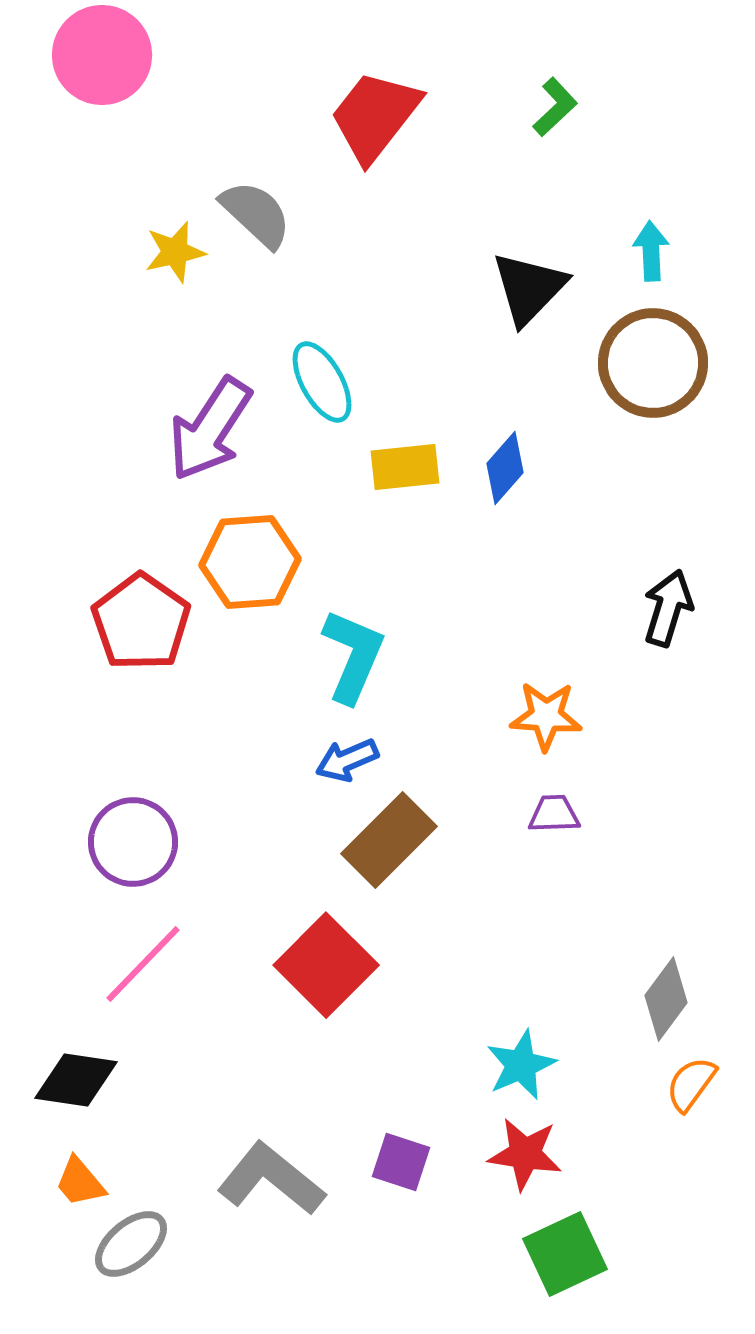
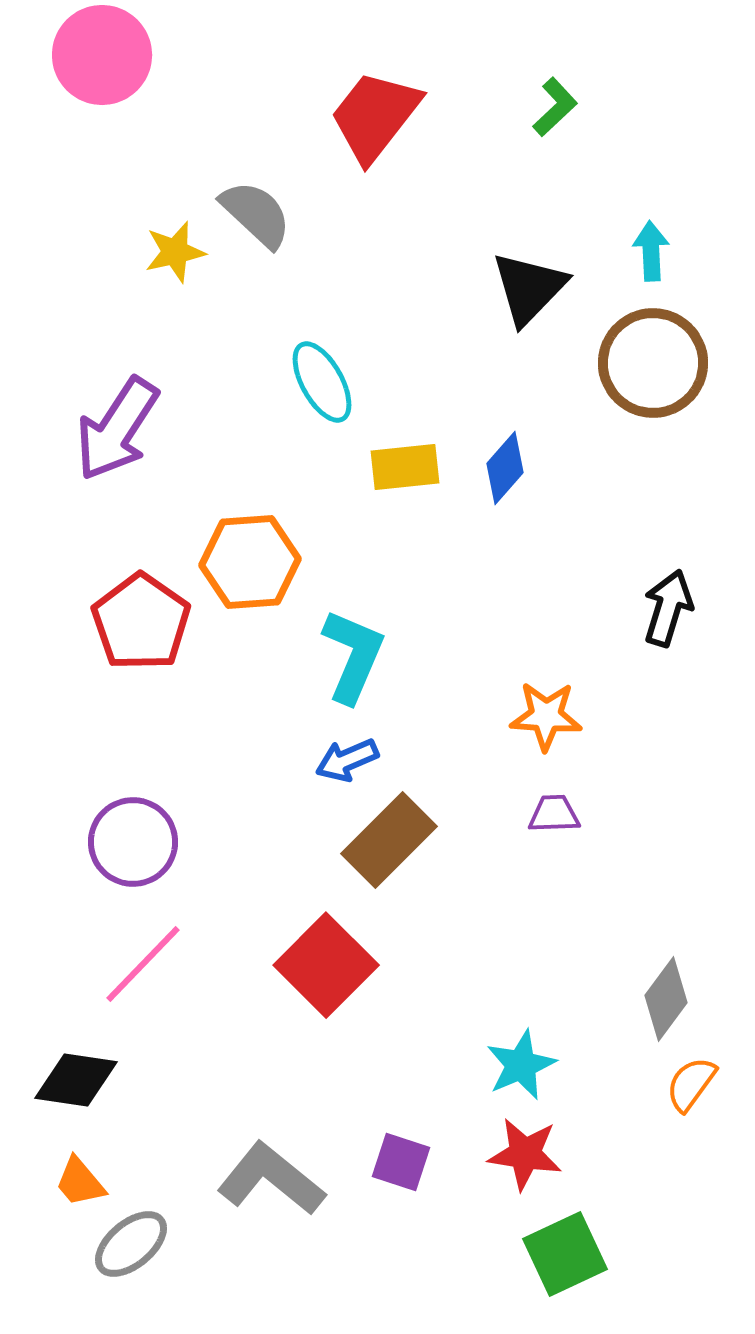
purple arrow: moved 93 px left
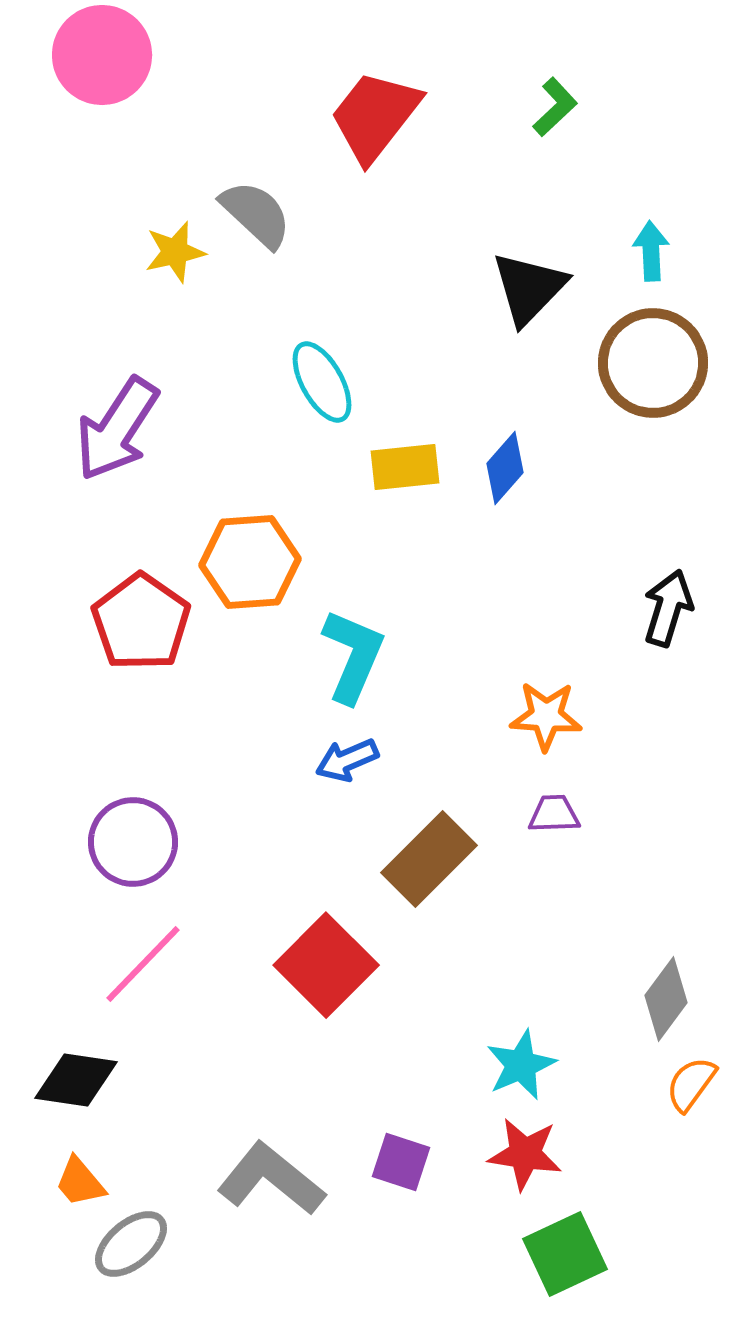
brown rectangle: moved 40 px right, 19 px down
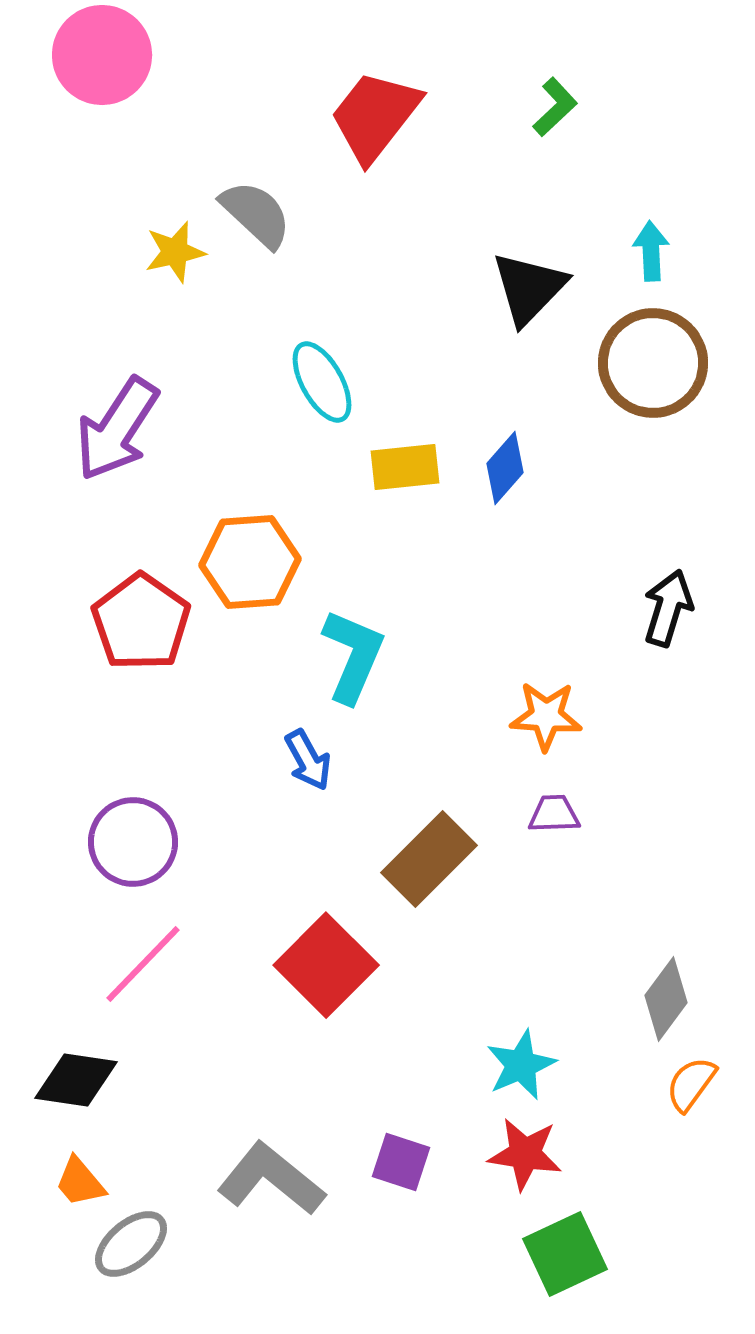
blue arrow: moved 39 px left; rotated 96 degrees counterclockwise
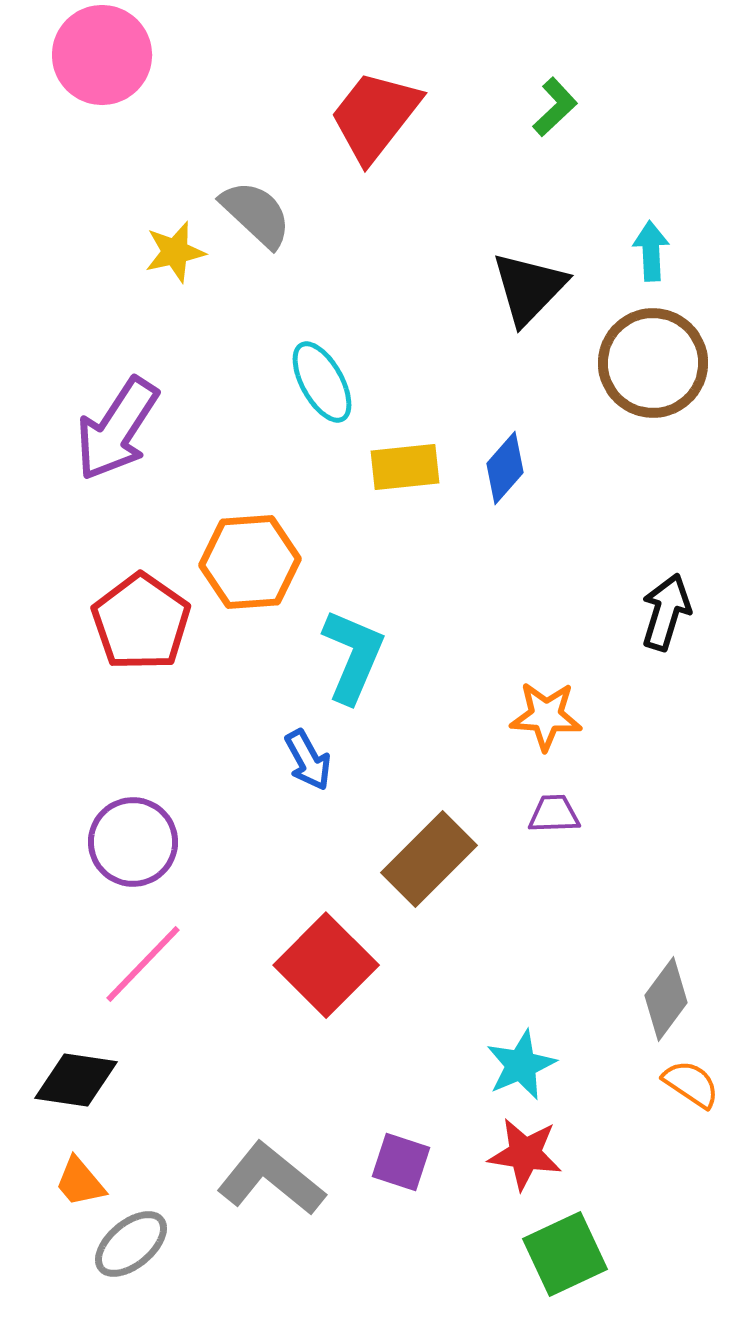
black arrow: moved 2 px left, 4 px down
orange semicircle: rotated 88 degrees clockwise
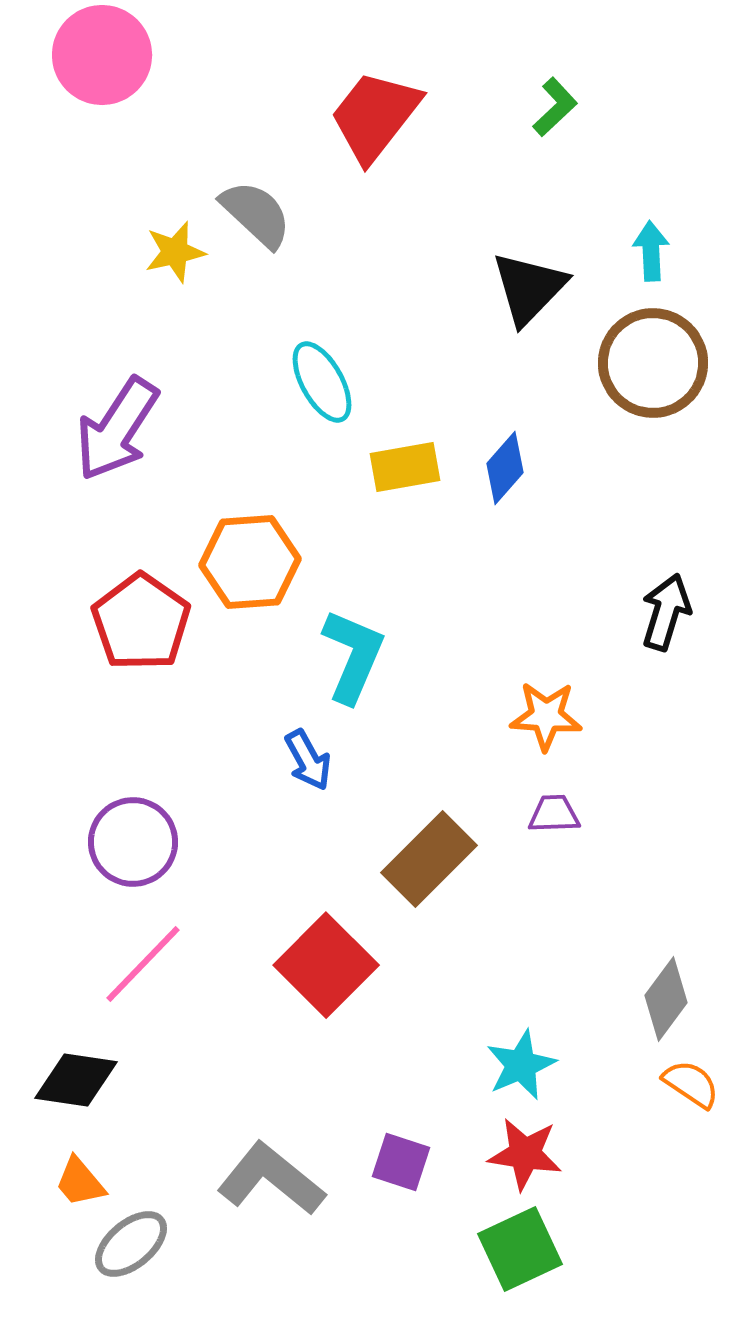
yellow rectangle: rotated 4 degrees counterclockwise
green square: moved 45 px left, 5 px up
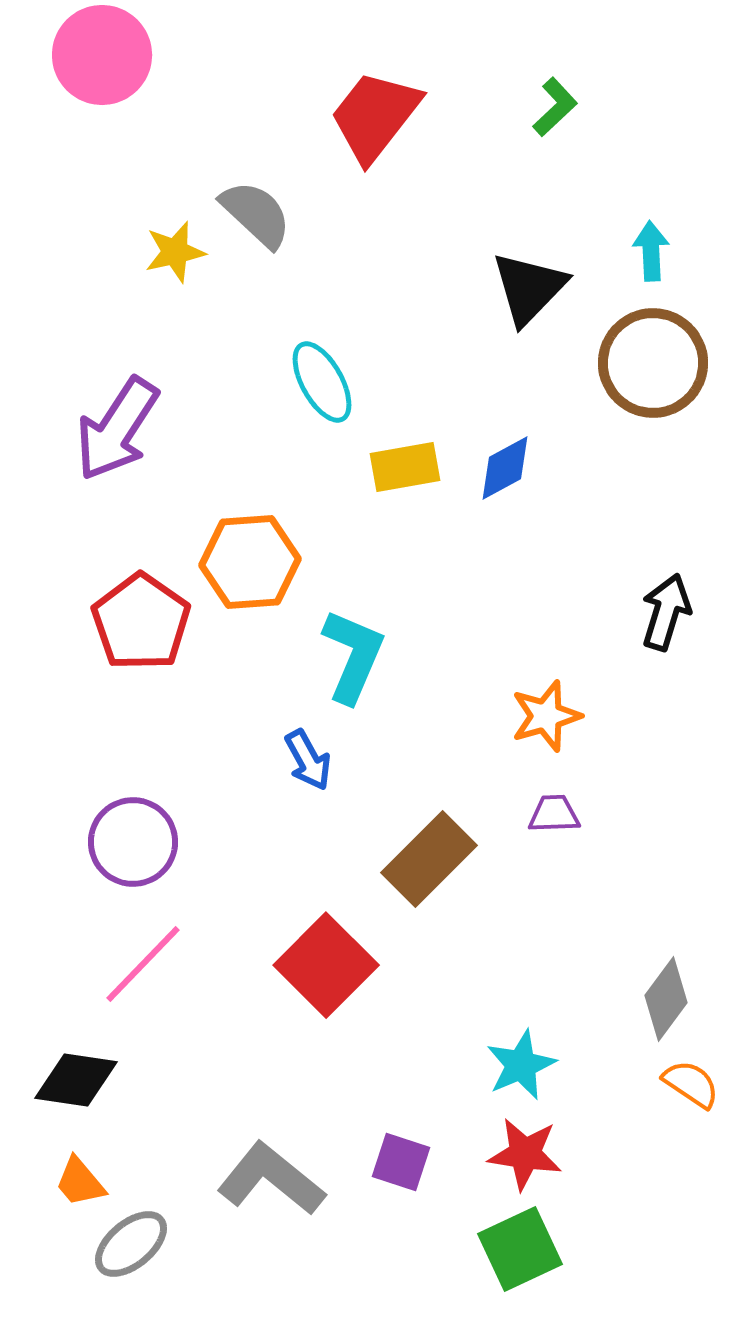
blue diamond: rotated 20 degrees clockwise
orange star: rotated 20 degrees counterclockwise
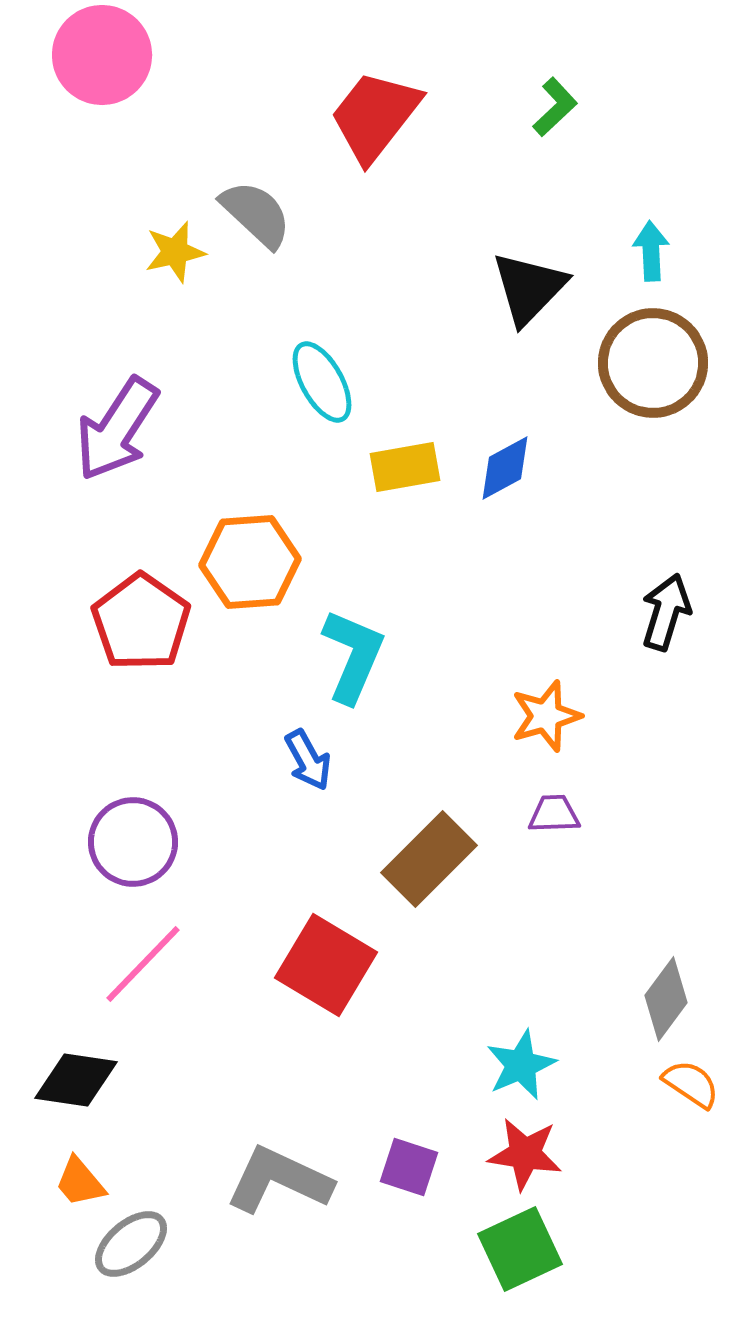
red square: rotated 14 degrees counterclockwise
purple square: moved 8 px right, 5 px down
gray L-shape: moved 8 px right, 1 px down; rotated 14 degrees counterclockwise
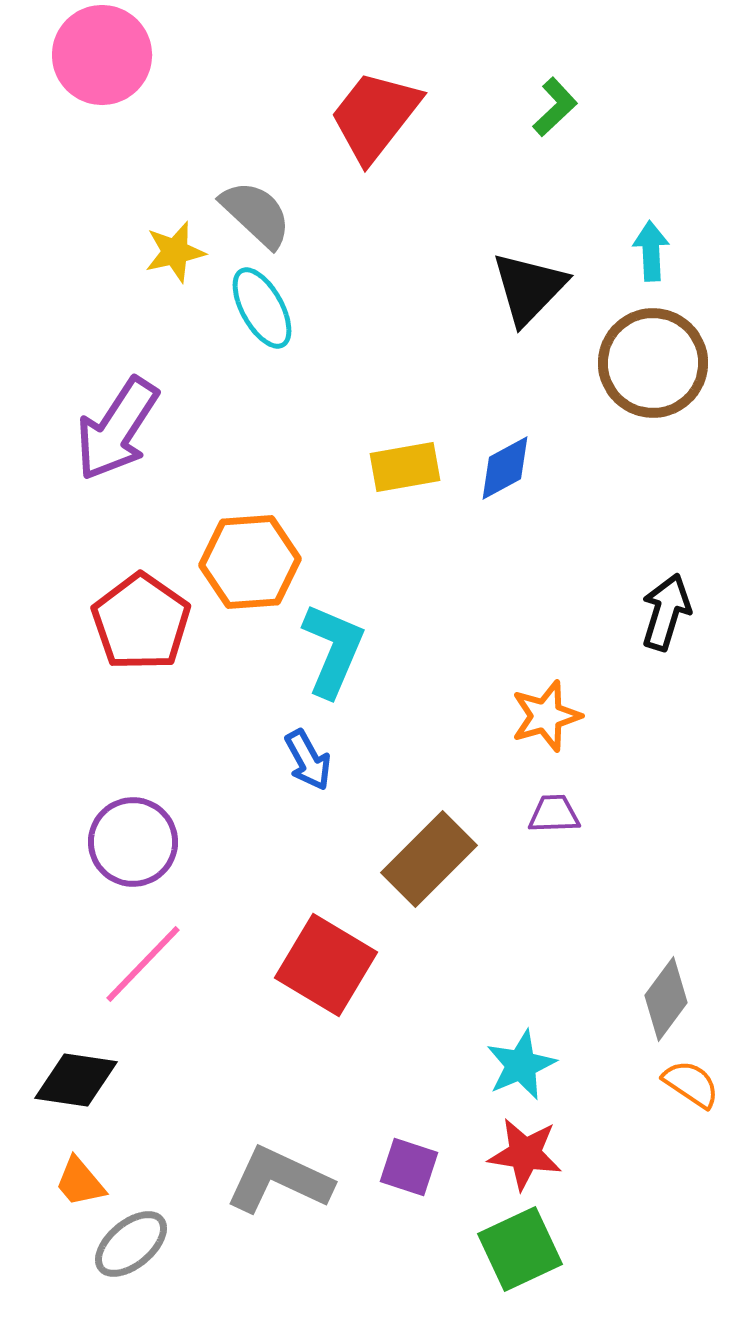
cyan ellipse: moved 60 px left, 74 px up
cyan L-shape: moved 20 px left, 6 px up
